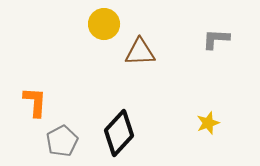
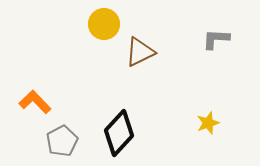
brown triangle: rotated 24 degrees counterclockwise
orange L-shape: rotated 48 degrees counterclockwise
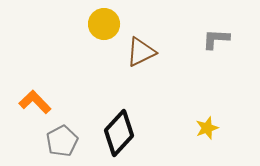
brown triangle: moved 1 px right
yellow star: moved 1 px left, 5 px down
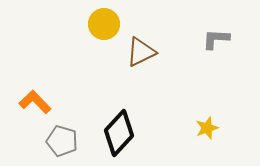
gray pentagon: rotated 28 degrees counterclockwise
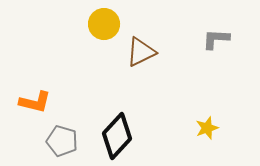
orange L-shape: rotated 148 degrees clockwise
black diamond: moved 2 px left, 3 px down
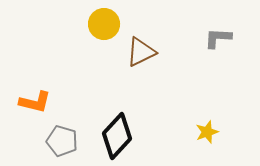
gray L-shape: moved 2 px right, 1 px up
yellow star: moved 4 px down
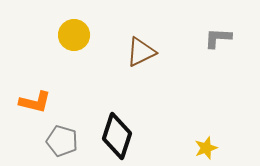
yellow circle: moved 30 px left, 11 px down
yellow star: moved 1 px left, 16 px down
black diamond: rotated 24 degrees counterclockwise
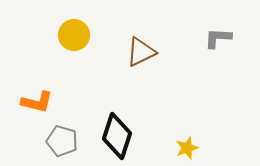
orange L-shape: moved 2 px right
yellow star: moved 19 px left
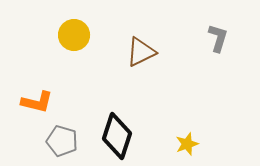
gray L-shape: rotated 104 degrees clockwise
yellow star: moved 4 px up
